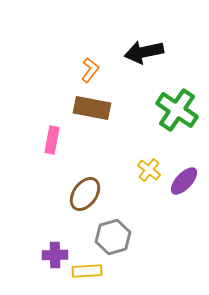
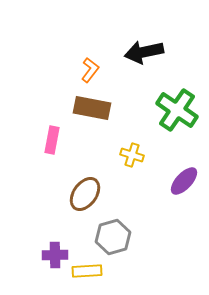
yellow cross: moved 17 px left, 15 px up; rotated 20 degrees counterclockwise
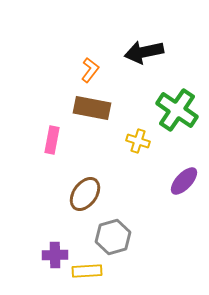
yellow cross: moved 6 px right, 14 px up
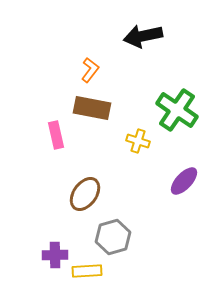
black arrow: moved 1 px left, 16 px up
pink rectangle: moved 4 px right, 5 px up; rotated 24 degrees counterclockwise
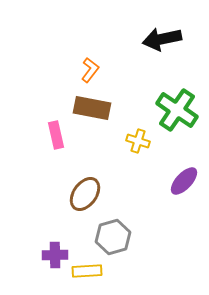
black arrow: moved 19 px right, 3 px down
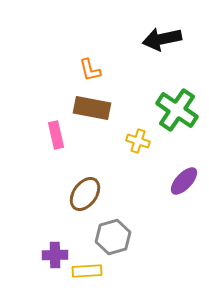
orange L-shape: rotated 130 degrees clockwise
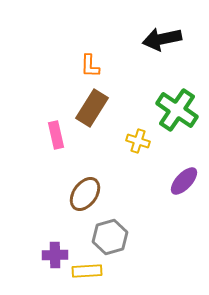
orange L-shape: moved 4 px up; rotated 15 degrees clockwise
brown rectangle: rotated 69 degrees counterclockwise
gray hexagon: moved 3 px left
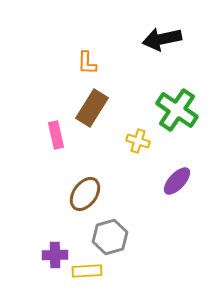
orange L-shape: moved 3 px left, 3 px up
purple ellipse: moved 7 px left
